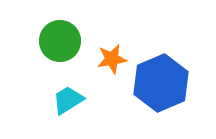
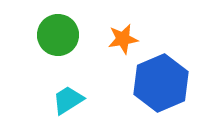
green circle: moved 2 px left, 6 px up
orange star: moved 11 px right, 20 px up
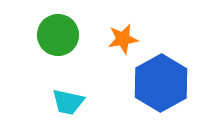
blue hexagon: rotated 6 degrees counterclockwise
cyan trapezoid: moved 2 px down; rotated 136 degrees counterclockwise
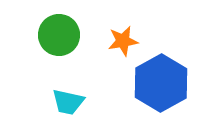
green circle: moved 1 px right
orange star: moved 2 px down
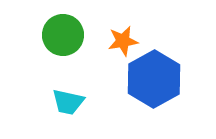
green circle: moved 4 px right
blue hexagon: moved 7 px left, 4 px up
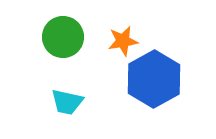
green circle: moved 2 px down
cyan trapezoid: moved 1 px left
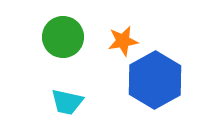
blue hexagon: moved 1 px right, 1 px down
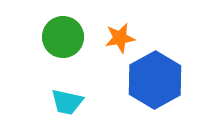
orange star: moved 3 px left, 3 px up
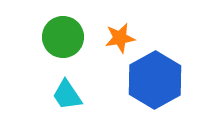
cyan trapezoid: moved 7 px up; rotated 44 degrees clockwise
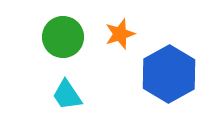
orange star: moved 4 px up; rotated 8 degrees counterclockwise
blue hexagon: moved 14 px right, 6 px up
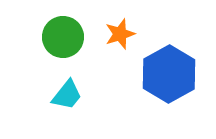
cyan trapezoid: rotated 108 degrees counterclockwise
